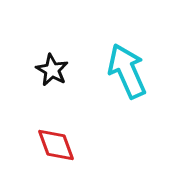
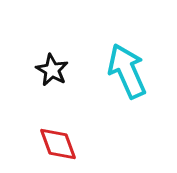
red diamond: moved 2 px right, 1 px up
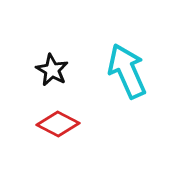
red diamond: moved 20 px up; rotated 42 degrees counterclockwise
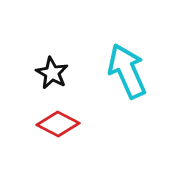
black star: moved 3 px down
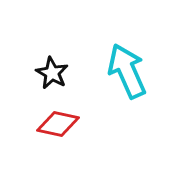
red diamond: rotated 15 degrees counterclockwise
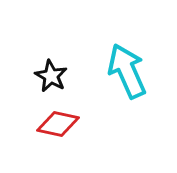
black star: moved 1 px left, 3 px down
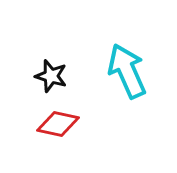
black star: rotated 12 degrees counterclockwise
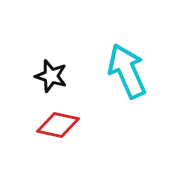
red diamond: moved 1 px down
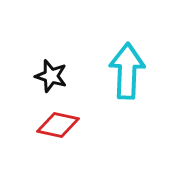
cyan arrow: rotated 26 degrees clockwise
